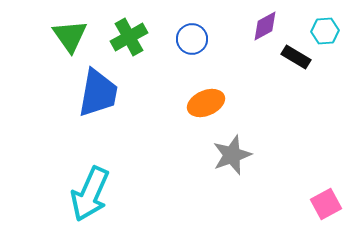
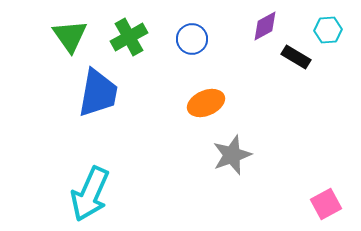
cyan hexagon: moved 3 px right, 1 px up
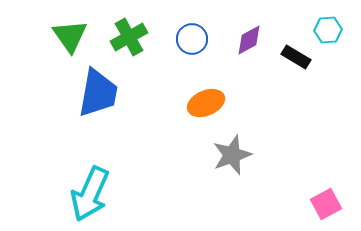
purple diamond: moved 16 px left, 14 px down
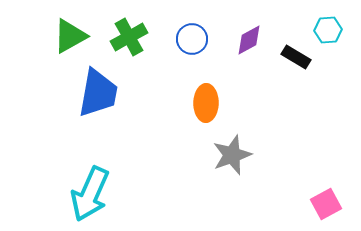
green triangle: rotated 36 degrees clockwise
orange ellipse: rotated 66 degrees counterclockwise
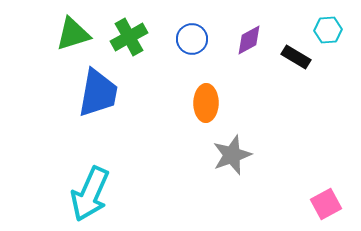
green triangle: moved 3 px right, 2 px up; rotated 12 degrees clockwise
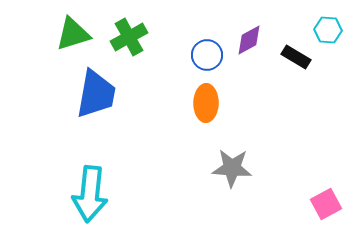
cyan hexagon: rotated 8 degrees clockwise
blue circle: moved 15 px right, 16 px down
blue trapezoid: moved 2 px left, 1 px down
gray star: moved 13 px down; rotated 24 degrees clockwise
cyan arrow: rotated 18 degrees counterclockwise
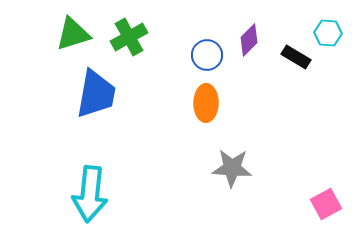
cyan hexagon: moved 3 px down
purple diamond: rotated 16 degrees counterclockwise
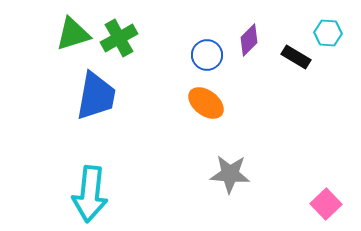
green cross: moved 10 px left, 1 px down
blue trapezoid: moved 2 px down
orange ellipse: rotated 54 degrees counterclockwise
gray star: moved 2 px left, 6 px down
pink square: rotated 16 degrees counterclockwise
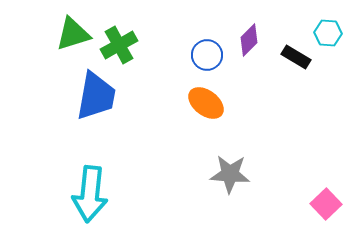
green cross: moved 7 px down
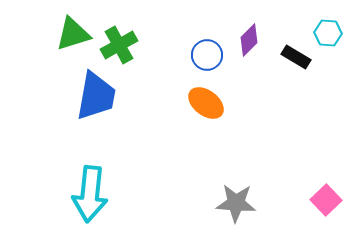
gray star: moved 6 px right, 29 px down
pink square: moved 4 px up
